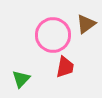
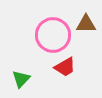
brown triangle: rotated 35 degrees clockwise
red trapezoid: rotated 50 degrees clockwise
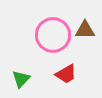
brown triangle: moved 1 px left, 6 px down
red trapezoid: moved 1 px right, 7 px down
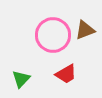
brown triangle: rotated 20 degrees counterclockwise
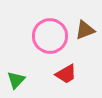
pink circle: moved 3 px left, 1 px down
green triangle: moved 5 px left, 1 px down
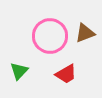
brown triangle: moved 3 px down
green triangle: moved 3 px right, 9 px up
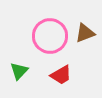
red trapezoid: moved 5 px left, 1 px down
